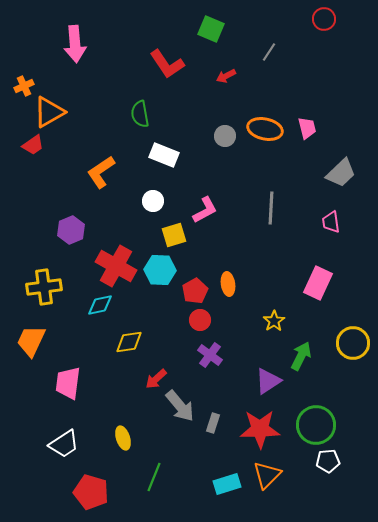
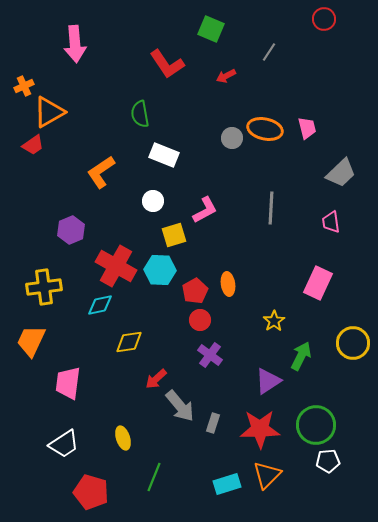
gray circle at (225, 136): moved 7 px right, 2 px down
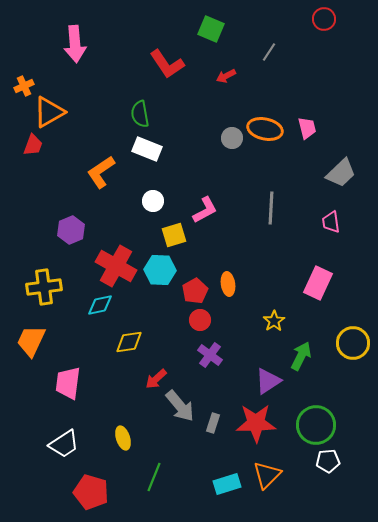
red trapezoid at (33, 145): rotated 35 degrees counterclockwise
white rectangle at (164, 155): moved 17 px left, 6 px up
red star at (260, 429): moved 4 px left, 6 px up
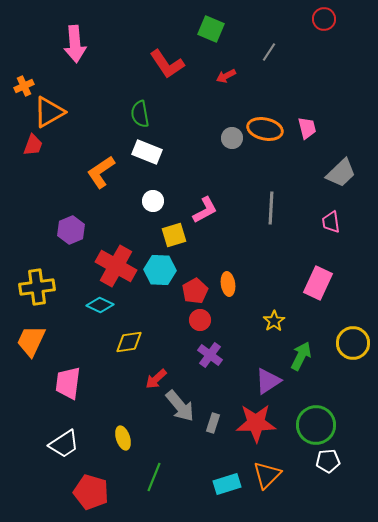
white rectangle at (147, 149): moved 3 px down
yellow cross at (44, 287): moved 7 px left
cyan diamond at (100, 305): rotated 36 degrees clockwise
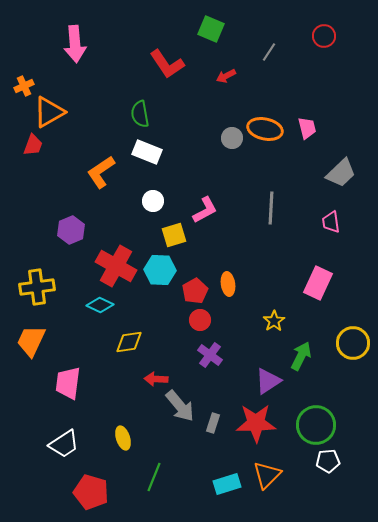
red circle at (324, 19): moved 17 px down
red arrow at (156, 379): rotated 45 degrees clockwise
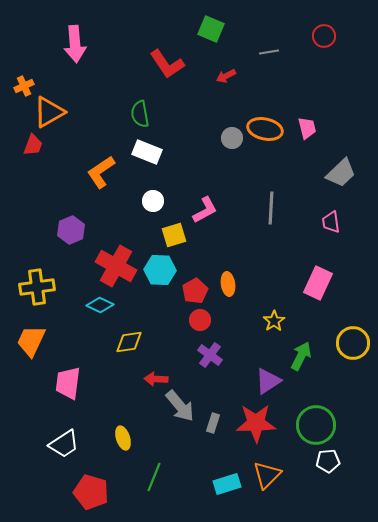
gray line at (269, 52): rotated 48 degrees clockwise
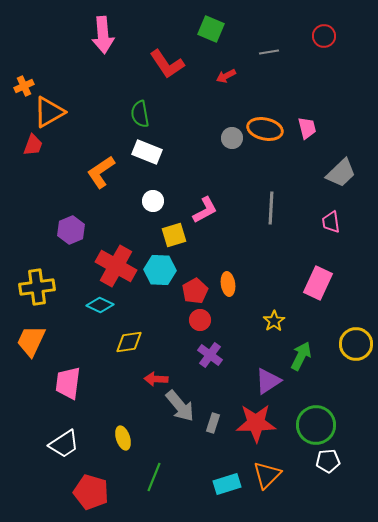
pink arrow at (75, 44): moved 28 px right, 9 px up
yellow circle at (353, 343): moved 3 px right, 1 px down
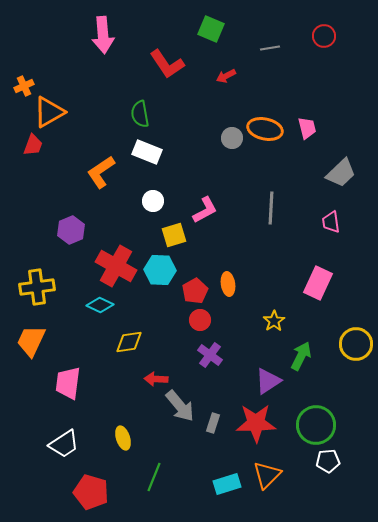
gray line at (269, 52): moved 1 px right, 4 px up
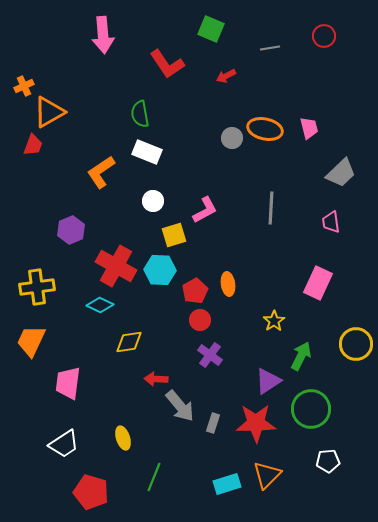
pink trapezoid at (307, 128): moved 2 px right
green circle at (316, 425): moved 5 px left, 16 px up
